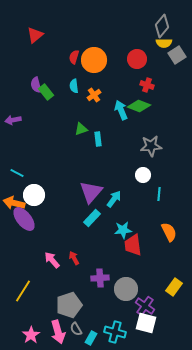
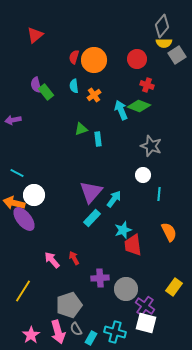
gray star at (151, 146): rotated 25 degrees clockwise
cyan star at (123, 230): rotated 12 degrees counterclockwise
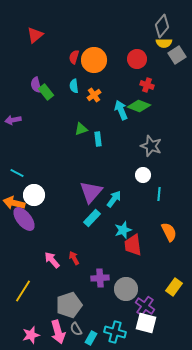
pink star at (31, 335): rotated 18 degrees clockwise
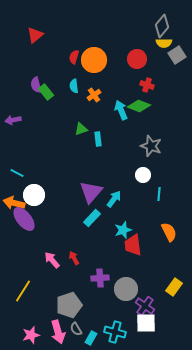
white square at (146, 323): rotated 15 degrees counterclockwise
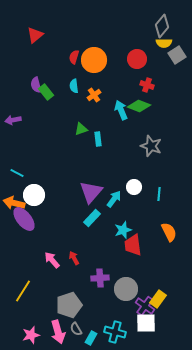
white circle at (143, 175): moved 9 px left, 12 px down
yellow rectangle at (174, 287): moved 16 px left, 12 px down
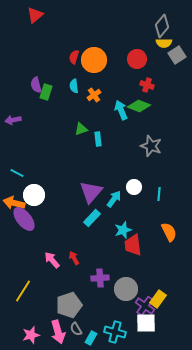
red triangle at (35, 35): moved 20 px up
green rectangle at (46, 92): rotated 56 degrees clockwise
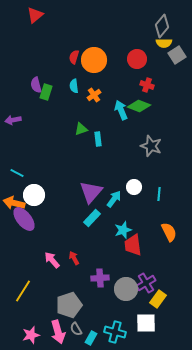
purple cross at (145, 306): moved 1 px right, 23 px up; rotated 24 degrees clockwise
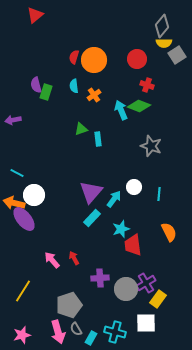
cyan star at (123, 230): moved 2 px left, 1 px up
pink star at (31, 335): moved 9 px left
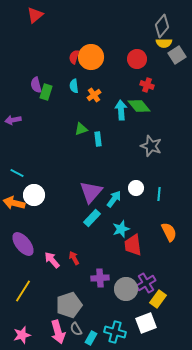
orange circle at (94, 60): moved 3 px left, 3 px up
green diamond at (139, 106): rotated 30 degrees clockwise
cyan arrow at (121, 110): rotated 18 degrees clockwise
white circle at (134, 187): moved 2 px right, 1 px down
purple ellipse at (24, 219): moved 1 px left, 25 px down
white square at (146, 323): rotated 20 degrees counterclockwise
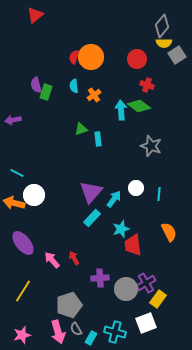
green diamond at (139, 106): rotated 15 degrees counterclockwise
purple ellipse at (23, 244): moved 1 px up
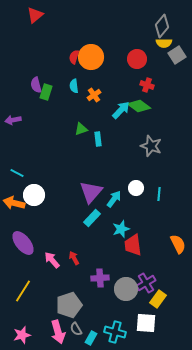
cyan arrow at (121, 110): rotated 48 degrees clockwise
orange semicircle at (169, 232): moved 9 px right, 12 px down
white square at (146, 323): rotated 25 degrees clockwise
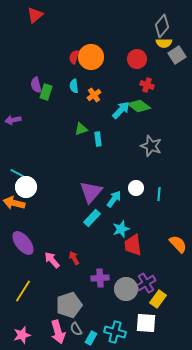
white circle at (34, 195): moved 8 px left, 8 px up
orange semicircle at (178, 244): rotated 18 degrees counterclockwise
